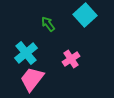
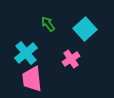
cyan square: moved 14 px down
pink trapezoid: rotated 44 degrees counterclockwise
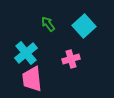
cyan square: moved 1 px left, 3 px up
pink cross: rotated 18 degrees clockwise
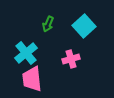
green arrow: rotated 119 degrees counterclockwise
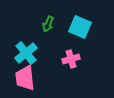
cyan square: moved 4 px left, 1 px down; rotated 25 degrees counterclockwise
pink trapezoid: moved 7 px left, 1 px up
